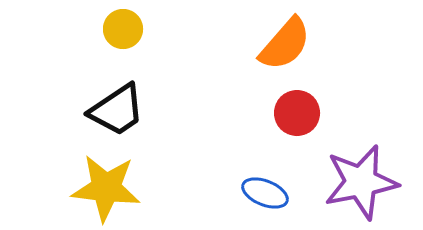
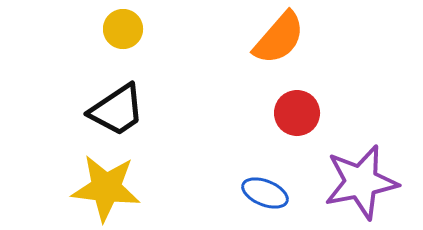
orange semicircle: moved 6 px left, 6 px up
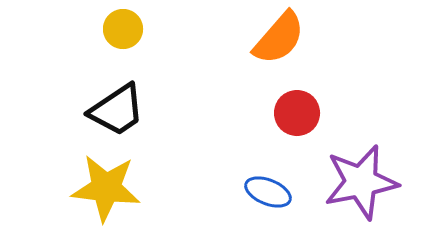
blue ellipse: moved 3 px right, 1 px up
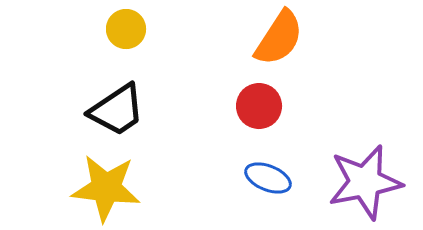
yellow circle: moved 3 px right
orange semicircle: rotated 8 degrees counterclockwise
red circle: moved 38 px left, 7 px up
purple star: moved 4 px right
blue ellipse: moved 14 px up
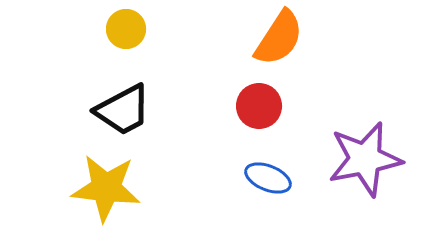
black trapezoid: moved 6 px right; rotated 6 degrees clockwise
purple star: moved 23 px up
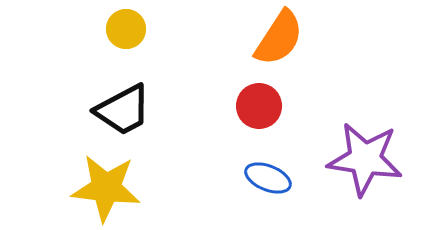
purple star: rotated 20 degrees clockwise
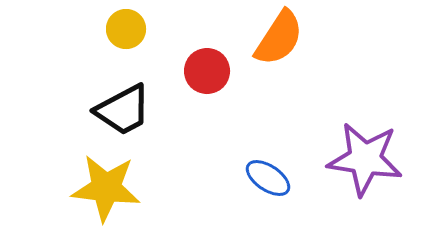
red circle: moved 52 px left, 35 px up
blue ellipse: rotated 12 degrees clockwise
